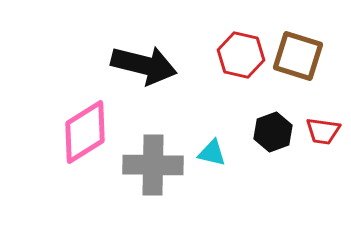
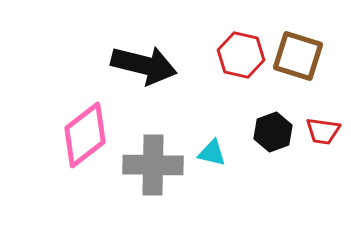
pink diamond: moved 3 px down; rotated 6 degrees counterclockwise
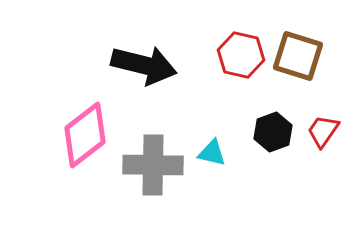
red trapezoid: rotated 117 degrees clockwise
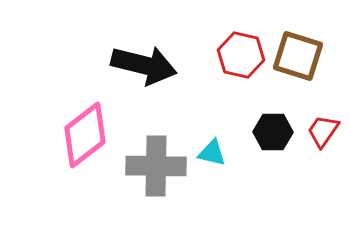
black hexagon: rotated 21 degrees clockwise
gray cross: moved 3 px right, 1 px down
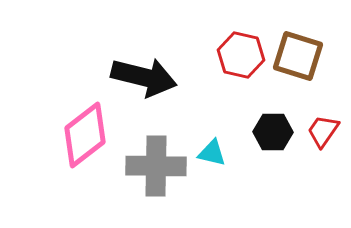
black arrow: moved 12 px down
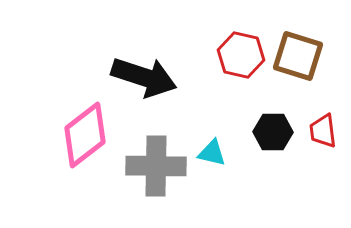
black arrow: rotated 4 degrees clockwise
red trapezoid: rotated 42 degrees counterclockwise
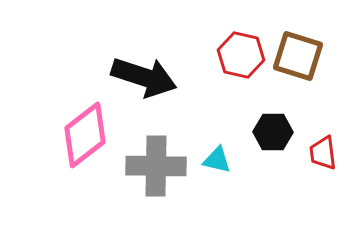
red trapezoid: moved 22 px down
cyan triangle: moved 5 px right, 7 px down
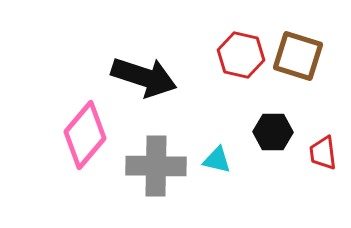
pink diamond: rotated 12 degrees counterclockwise
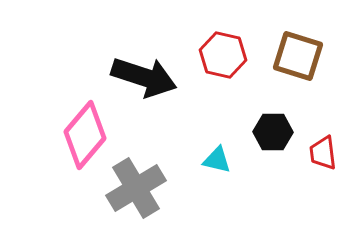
red hexagon: moved 18 px left
gray cross: moved 20 px left, 22 px down; rotated 32 degrees counterclockwise
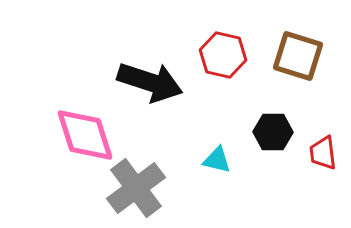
black arrow: moved 6 px right, 5 px down
pink diamond: rotated 58 degrees counterclockwise
gray cross: rotated 6 degrees counterclockwise
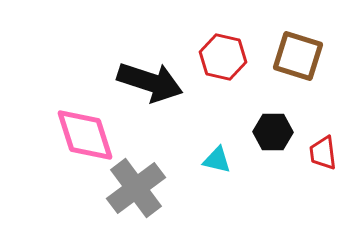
red hexagon: moved 2 px down
